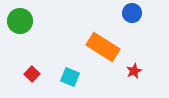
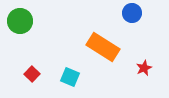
red star: moved 10 px right, 3 px up
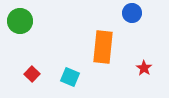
orange rectangle: rotated 64 degrees clockwise
red star: rotated 14 degrees counterclockwise
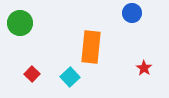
green circle: moved 2 px down
orange rectangle: moved 12 px left
cyan square: rotated 24 degrees clockwise
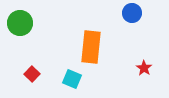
cyan square: moved 2 px right, 2 px down; rotated 24 degrees counterclockwise
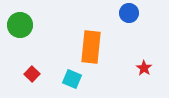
blue circle: moved 3 px left
green circle: moved 2 px down
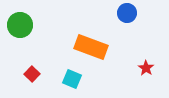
blue circle: moved 2 px left
orange rectangle: rotated 76 degrees counterclockwise
red star: moved 2 px right
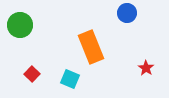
orange rectangle: rotated 48 degrees clockwise
cyan square: moved 2 px left
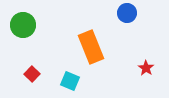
green circle: moved 3 px right
cyan square: moved 2 px down
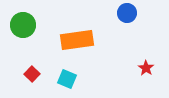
orange rectangle: moved 14 px left, 7 px up; rotated 76 degrees counterclockwise
cyan square: moved 3 px left, 2 px up
